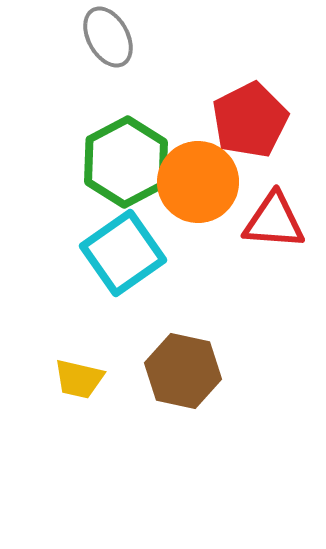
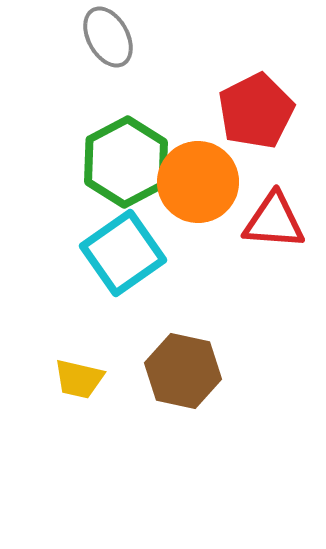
red pentagon: moved 6 px right, 9 px up
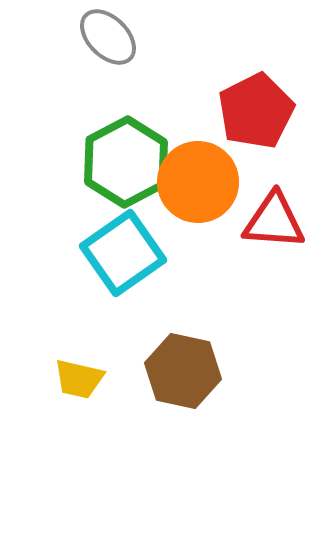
gray ellipse: rotated 16 degrees counterclockwise
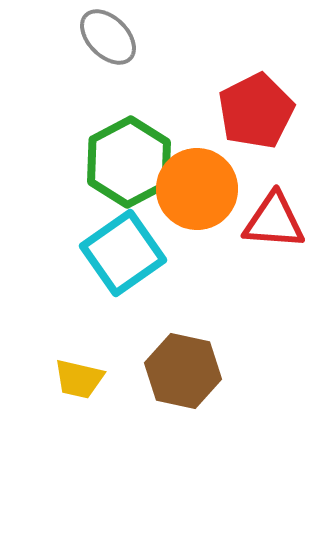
green hexagon: moved 3 px right
orange circle: moved 1 px left, 7 px down
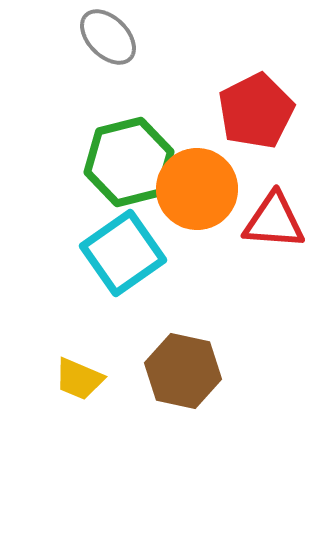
green hexagon: rotated 14 degrees clockwise
yellow trapezoid: rotated 10 degrees clockwise
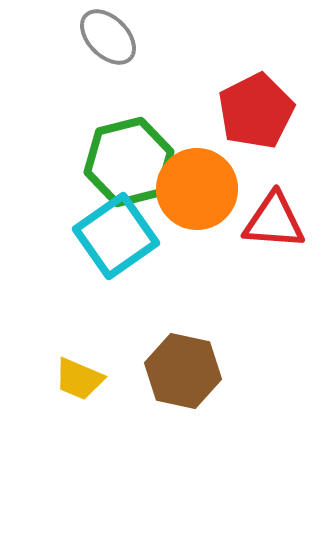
cyan square: moved 7 px left, 17 px up
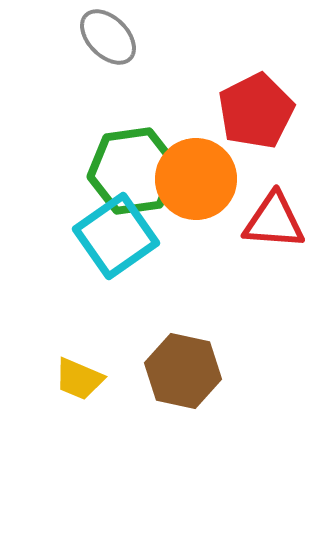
green hexagon: moved 4 px right, 9 px down; rotated 6 degrees clockwise
orange circle: moved 1 px left, 10 px up
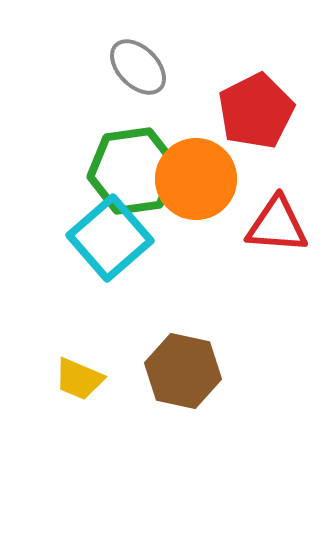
gray ellipse: moved 30 px right, 30 px down
red triangle: moved 3 px right, 4 px down
cyan square: moved 6 px left, 2 px down; rotated 6 degrees counterclockwise
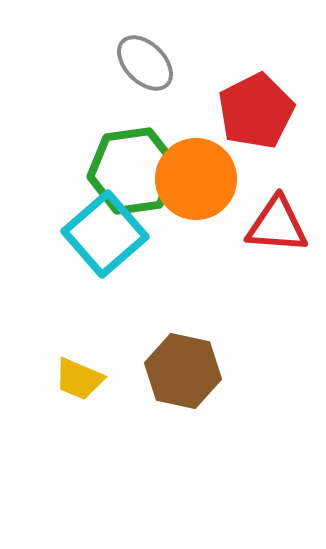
gray ellipse: moved 7 px right, 4 px up
cyan square: moved 5 px left, 4 px up
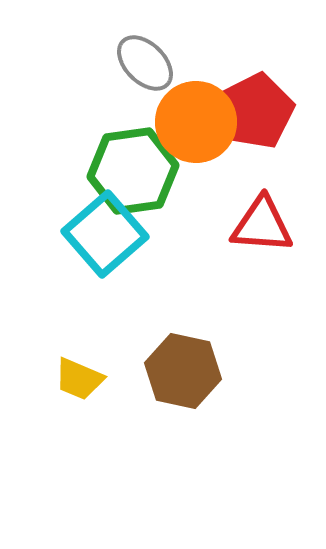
orange circle: moved 57 px up
red triangle: moved 15 px left
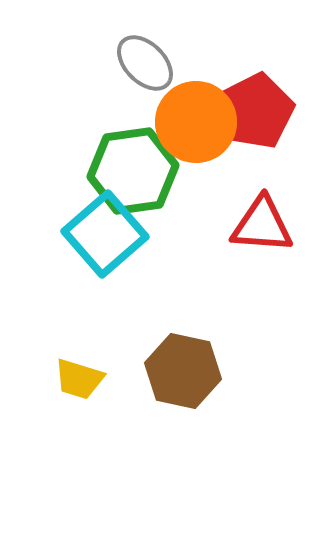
yellow trapezoid: rotated 6 degrees counterclockwise
